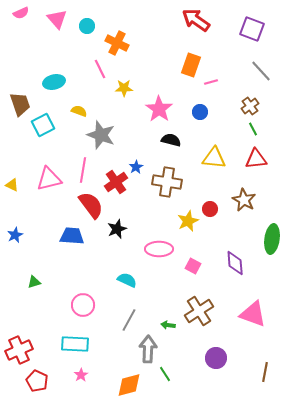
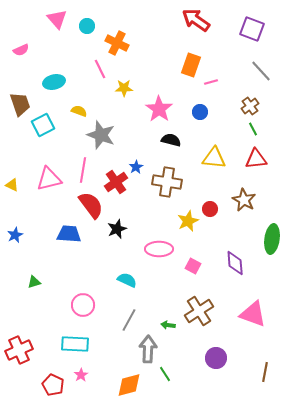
pink semicircle at (21, 13): moved 37 px down
blue trapezoid at (72, 236): moved 3 px left, 2 px up
red pentagon at (37, 381): moved 16 px right, 4 px down
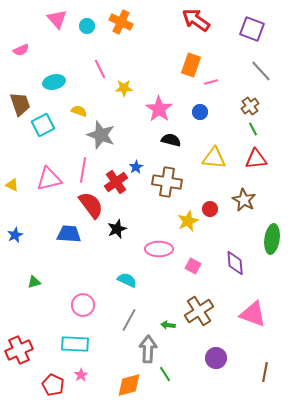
orange cross at (117, 43): moved 4 px right, 21 px up
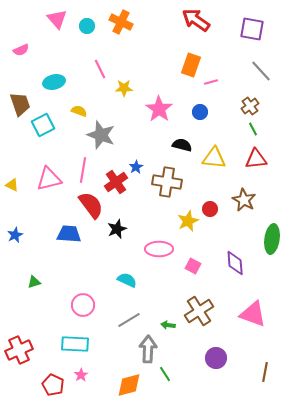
purple square at (252, 29): rotated 10 degrees counterclockwise
black semicircle at (171, 140): moved 11 px right, 5 px down
gray line at (129, 320): rotated 30 degrees clockwise
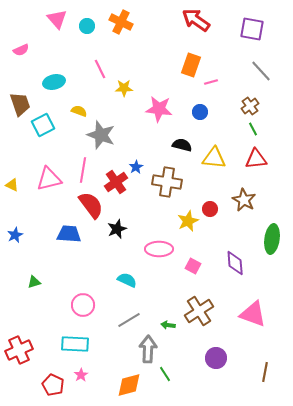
pink star at (159, 109): rotated 28 degrees counterclockwise
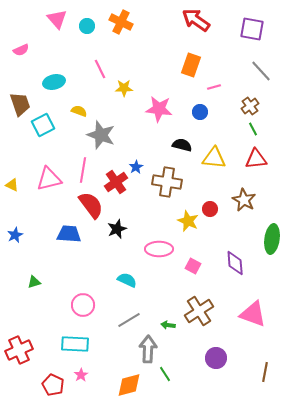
pink line at (211, 82): moved 3 px right, 5 px down
yellow star at (188, 221): rotated 25 degrees counterclockwise
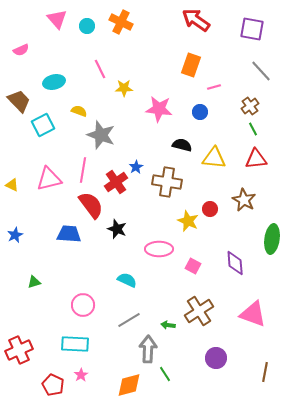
brown trapezoid at (20, 104): moved 1 px left, 3 px up; rotated 25 degrees counterclockwise
black star at (117, 229): rotated 30 degrees counterclockwise
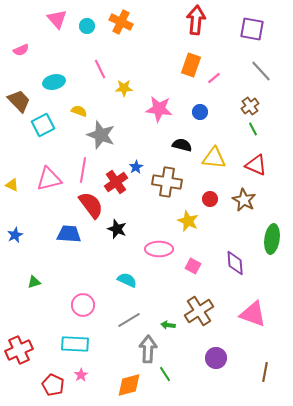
red arrow at (196, 20): rotated 60 degrees clockwise
pink line at (214, 87): moved 9 px up; rotated 24 degrees counterclockwise
red triangle at (256, 159): moved 6 px down; rotated 30 degrees clockwise
red circle at (210, 209): moved 10 px up
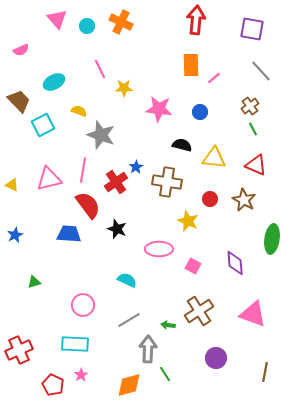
orange rectangle at (191, 65): rotated 20 degrees counterclockwise
cyan ellipse at (54, 82): rotated 15 degrees counterclockwise
red semicircle at (91, 205): moved 3 px left
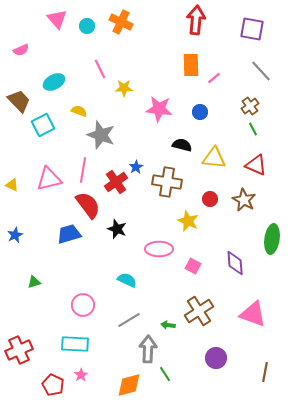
blue trapezoid at (69, 234): rotated 20 degrees counterclockwise
